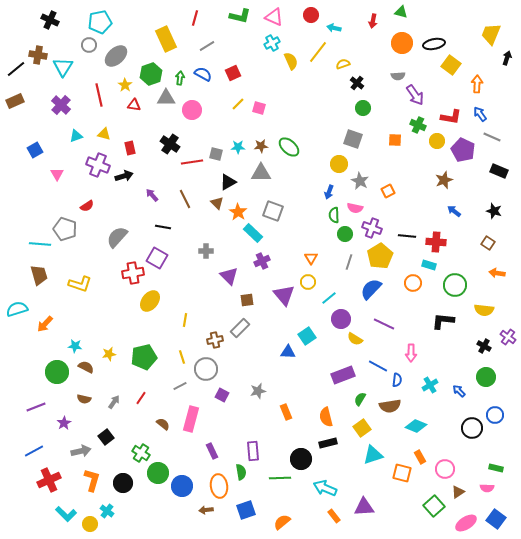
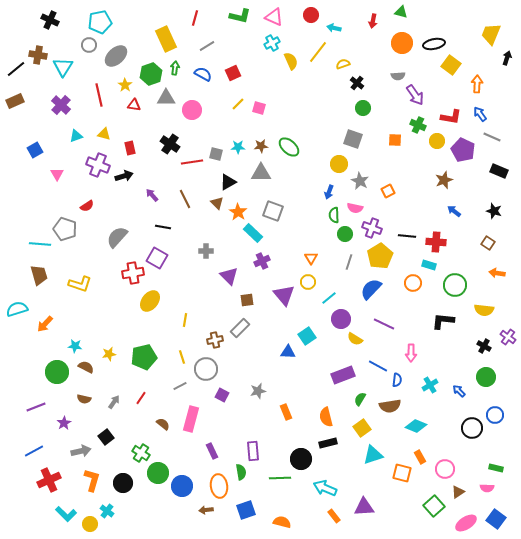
green arrow at (180, 78): moved 5 px left, 10 px up
orange semicircle at (282, 522): rotated 54 degrees clockwise
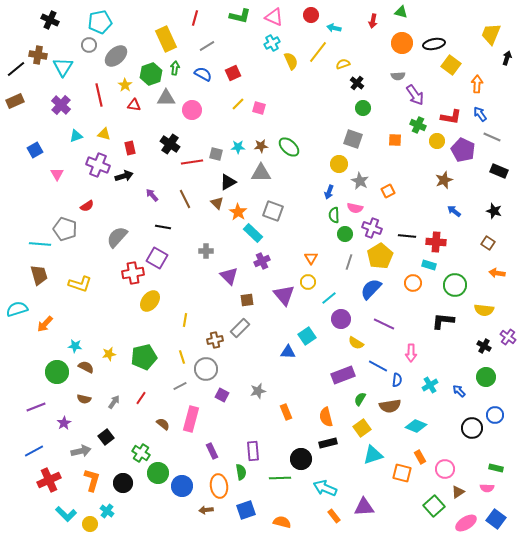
yellow semicircle at (355, 339): moved 1 px right, 4 px down
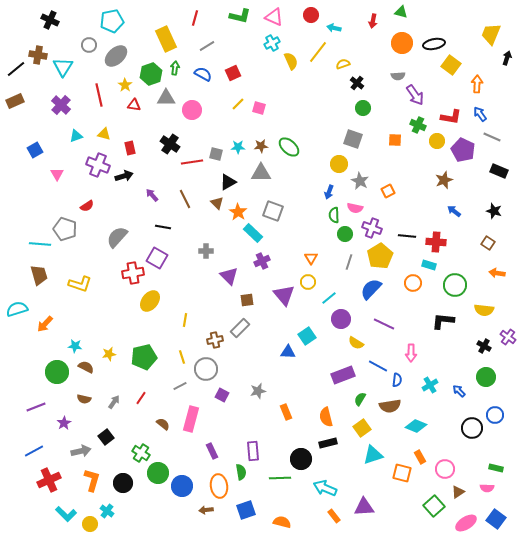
cyan pentagon at (100, 22): moved 12 px right, 1 px up
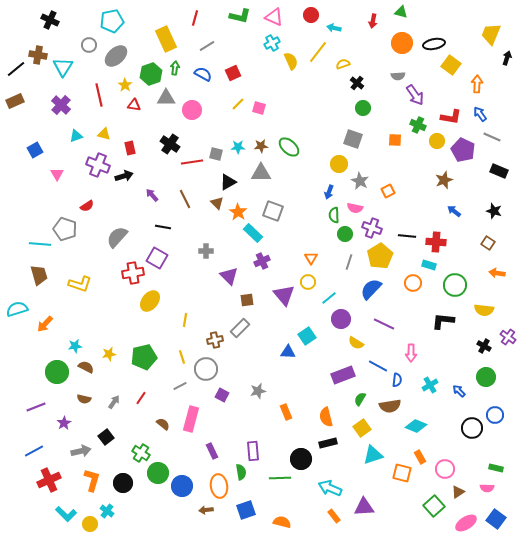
cyan star at (75, 346): rotated 16 degrees counterclockwise
cyan arrow at (325, 488): moved 5 px right
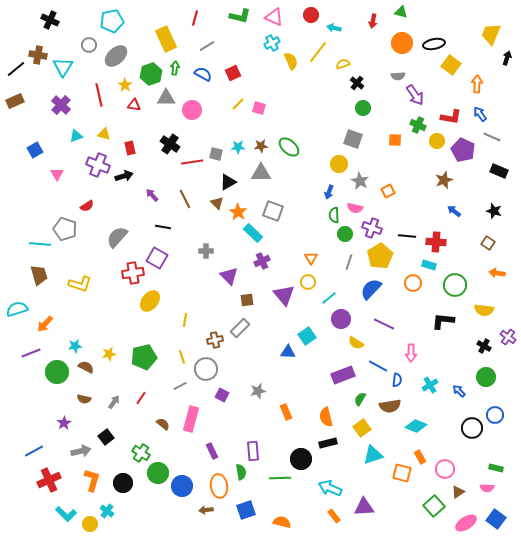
purple line at (36, 407): moved 5 px left, 54 px up
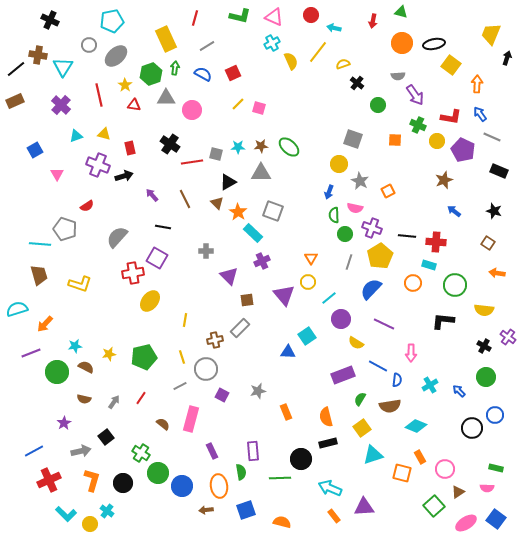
green circle at (363, 108): moved 15 px right, 3 px up
